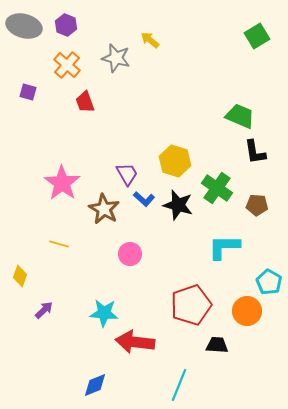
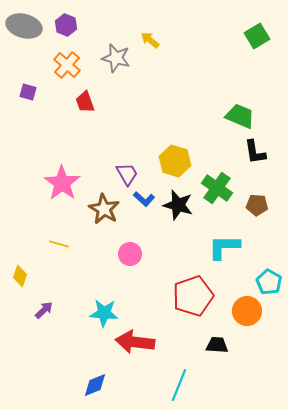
red pentagon: moved 2 px right, 9 px up
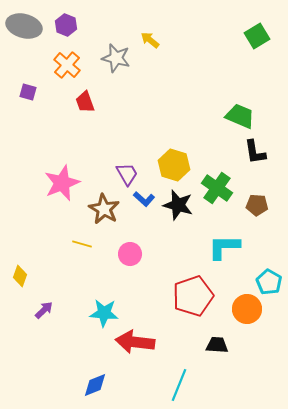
yellow hexagon: moved 1 px left, 4 px down
pink star: rotated 15 degrees clockwise
yellow line: moved 23 px right
orange circle: moved 2 px up
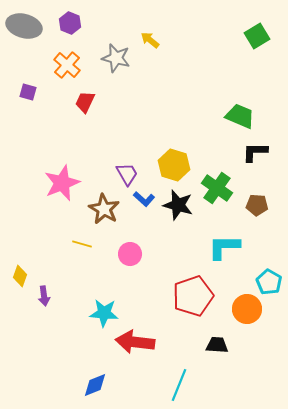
purple hexagon: moved 4 px right, 2 px up
red trapezoid: rotated 45 degrees clockwise
black L-shape: rotated 100 degrees clockwise
purple arrow: moved 14 px up; rotated 126 degrees clockwise
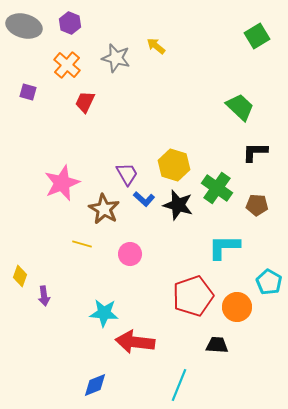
yellow arrow: moved 6 px right, 6 px down
green trapezoid: moved 9 px up; rotated 20 degrees clockwise
orange circle: moved 10 px left, 2 px up
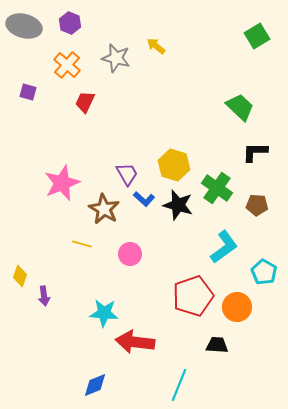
cyan L-shape: rotated 144 degrees clockwise
cyan pentagon: moved 5 px left, 10 px up
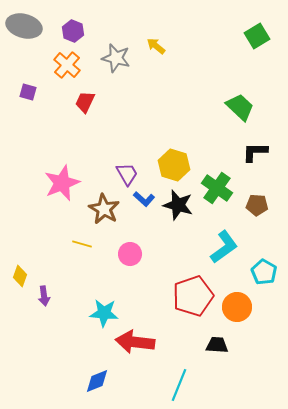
purple hexagon: moved 3 px right, 8 px down
blue diamond: moved 2 px right, 4 px up
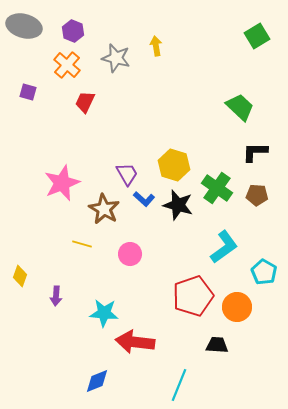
yellow arrow: rotated 42 degrees clockwise
brown pentagon: moved 10 px up
purple arrow: moved 12 px right; rotated 12 degrees clockwise
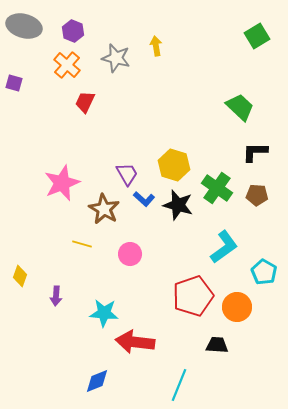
purple square: moved 14 px left, 9 px up
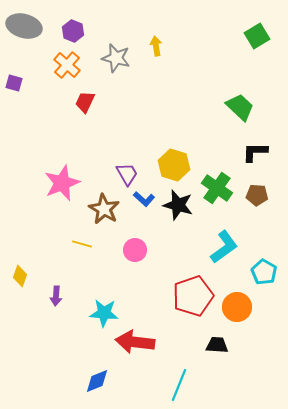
pink circle: moved 5 px right, 4 px up
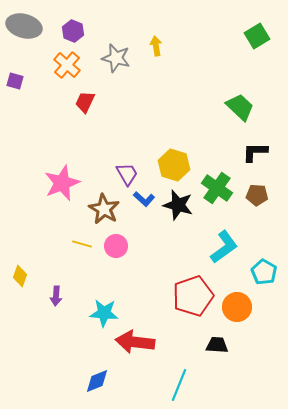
purple square: moved 1 px right, 2 px up
pink circle: moved 19 px left, 4 px up
